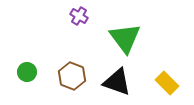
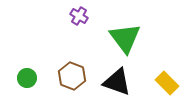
green circle: moved 6 px down
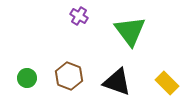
green triangle: moved 5 px right, 7 px up
brown hexagon: moved 3 px left
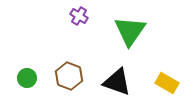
green triangle: rotated 12 degrees clockwise
yellow rectangle: rotated 15 degrees counterclockwise
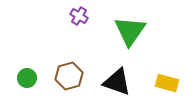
brown hexagon: rotated 24 degrees clockwise
yellow rectangle: rotated 15 degrees counterclockwise
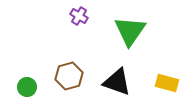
green circle: moved 9 px down
